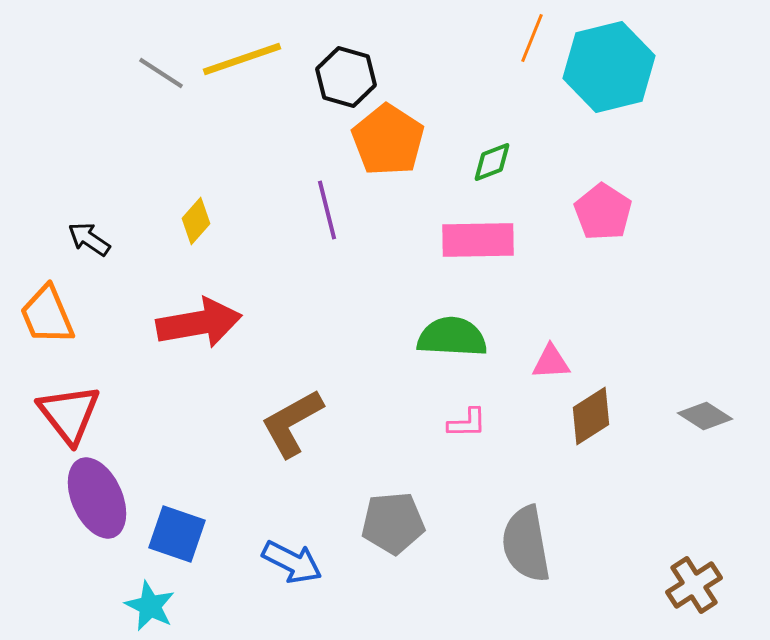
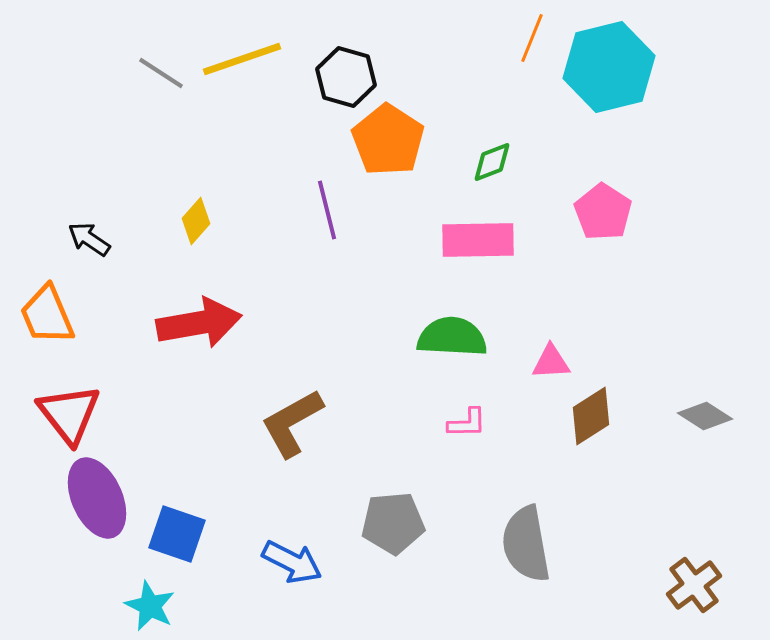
brown cross: rotated 4 degrees counterclockwise
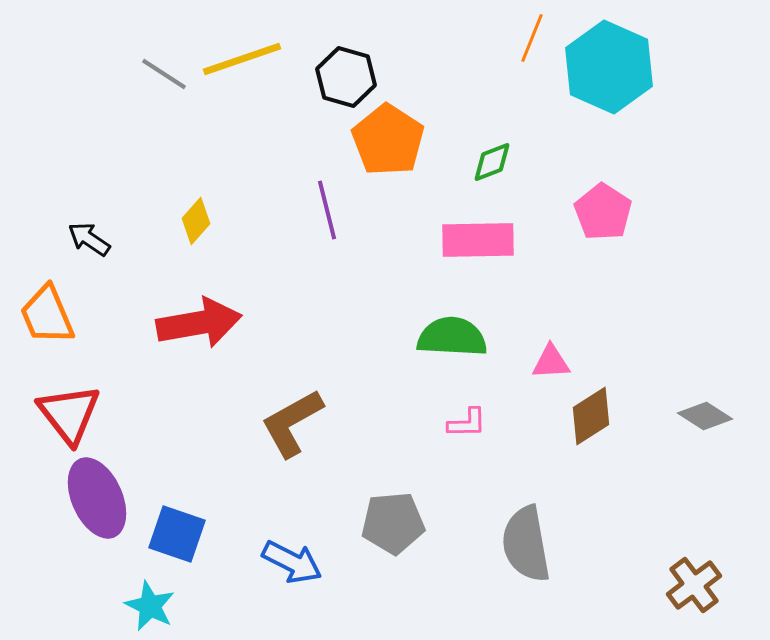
cyan hexagon: rotated 22 degrees counterclockwise
gray line: moved 3 px right, 1 px down
